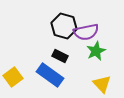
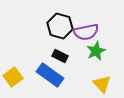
black hexagon: moved 4 px left
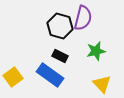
purple semicircle: moved 3 px left, 14 px up; rotated 65 degrees counterclockwise
green star: rotated 12 degrees clockwise
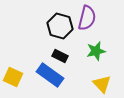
purple semicircle: moved 4 px right
yellow square: rotated 30 degrees counterclockwise
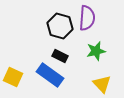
purple semicircle: rotated 10 degrees counterclockwise
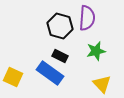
blue rectangle: moved 2 px up
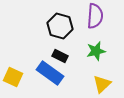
purple semicircle: moved 8 px right, 2 px up
yellow triangle: rotated 30 degrees clockwise
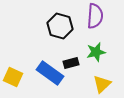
green star: moved 1 px down
black rectangle: moved 11 px right, 7 px down; rotated 42 degrees counterclockwise
